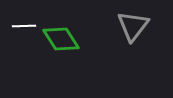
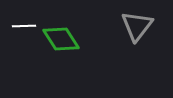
gray triangle: moved 4 px right
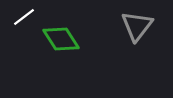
white line: moved 9 px up; rotated 35 degrees counterclockwise
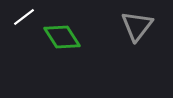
green diamond: moved 1 px right, 2 px up
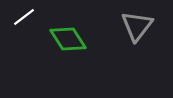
green diamond: moved 6 px right, 2 px down
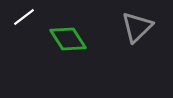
gray triangle: moved 1 px down; rotated 8 degrees clockwise
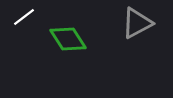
gray triangle: moved 4 px up; rotated 16 degrees clockwise
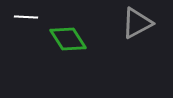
white line: moved 2 px right; rotated 40 degrees clockwise
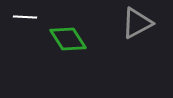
white line: moved 1 px left
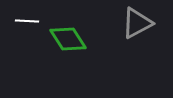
white line: moved 2 px right, 4 px down
